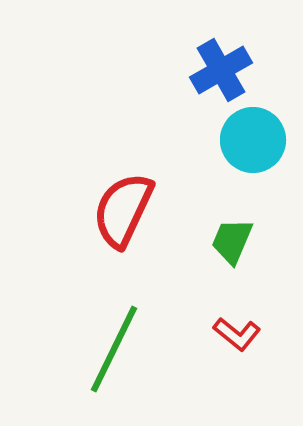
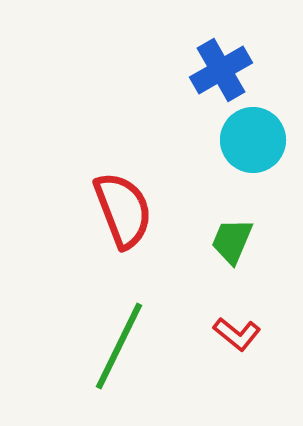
red semicircle: rotated 134 degrees clockwise
green line: moved 5 px right, 3 px up
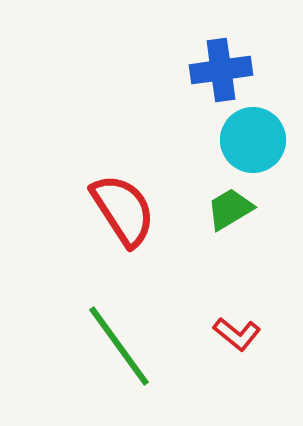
blue cross: rotated 22 degrees clockwise
red semicircle: rotated 12 degrees counterclockwise
green trapezoid: moved 2 px left, 32 px up; rotated 36 degrees clockwise
green line: rotated 62 degrees counterclockwise
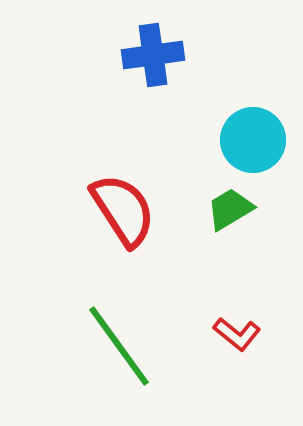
blue cross: moved 68 px left, 15 px up
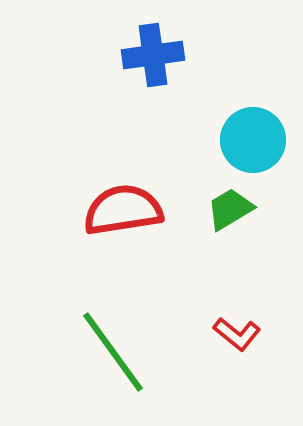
red semicircle: rotated 66 degrees counterclockwise
green line: moved 6 px left, 6 px down
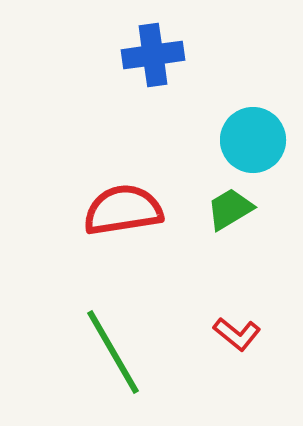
green line: rotated 6 degrees clockwise
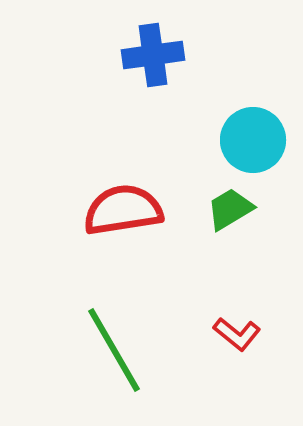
green line: moved 1 px right, 2 px up
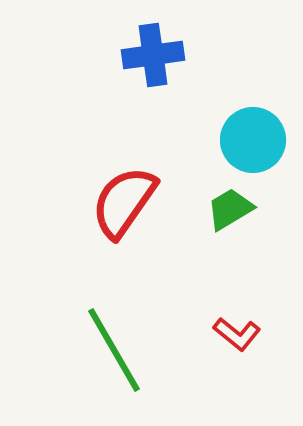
red semicircle: moved 1 px right, 8 px up; rotated 46 degrees counterclockwise
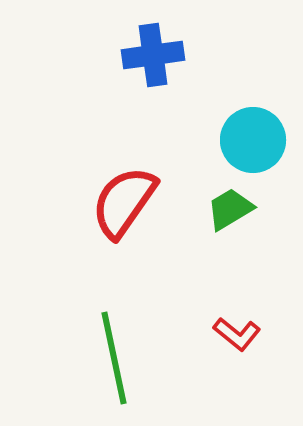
green line: moved 8 px down; rotated 18 degrees clockwise
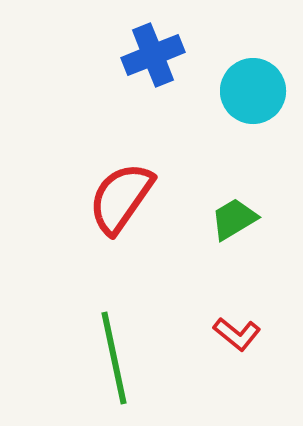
blue cross: rotated 14 degrees counterclockwise
cyan circle: moved 49 px up
red semicircle: moved 3 px left, 4 px up
green trapezoid: moved 4 px right, 10 px down
